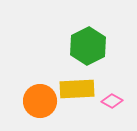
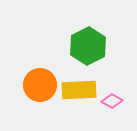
yellow rectangle: moved 2 px right, 1 px down
orange circle: moved 16 px up
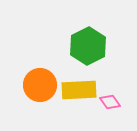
pink diamond: moved 2 px left, 1 px down; rotated 25 degrees clockwise
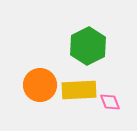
pink diamond: rotated 15 degrees clockwise
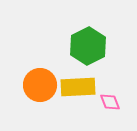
yellow rectangle: moved 1 px left, 3 px up
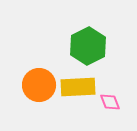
orange circle: moved 1 px left
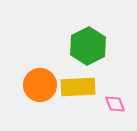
orange circle: moved 1 px right
pink diamond: moved 5 px right, 2 px down
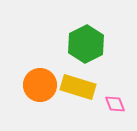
green hexagon: moved 2 px left, 2 px up
yellow rectangle: rotated 20 degrees clockwise
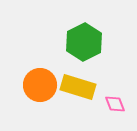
green hexagon: moved 2 px left, 2 px up
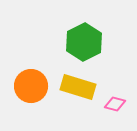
orange circle: moved 9 px left, 1 px down
pink diamond: rotated 55 degrees counterclockwise
